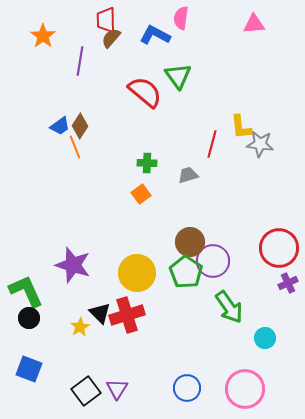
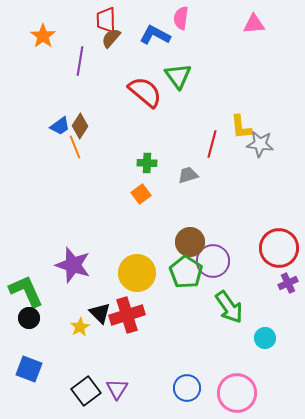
pink circle: moved 8 px left, 4 px down
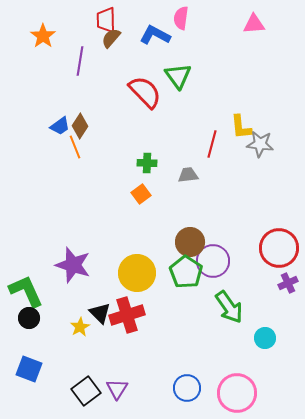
red semicircle: rotated 6 degrees clockwise
gray trapezoid: rotated 10 degrees clockwise
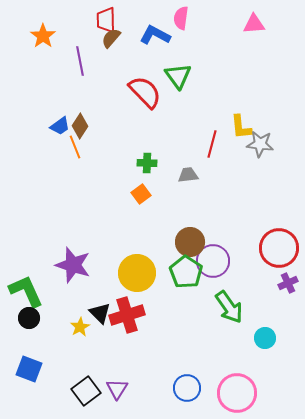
purple line: rotated 20 degrees counterclockwise
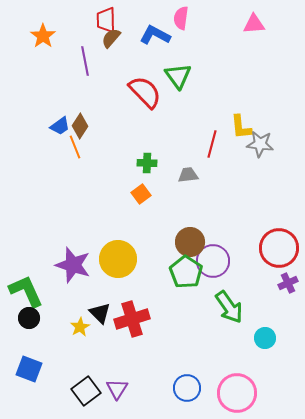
purple line: moved 5 px right
yellow circle: moved 19 px left, 14 px up
red cross: moved 5 px right, 4 px down
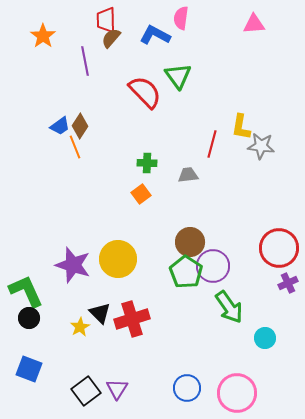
yellow L-shape: rotated 16 degrees clockwise
gray star: moved 1 px right, 2 px down
purple circle: moved 5 px down
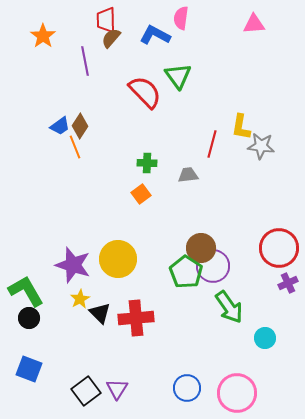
brown circle: moved 11 px right, 6 px down
green L-shape: rotated 6 degrees counterclockwise
red cross: moved 4 px right, 1 px up; rotated 12 degrees clockwise
yellow star: moved 28 px up
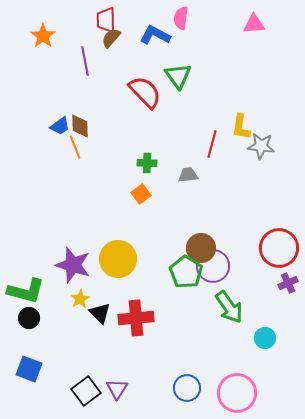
brown diamond: rotated 35 degrees counterclockwise
green L-shape: rotated 135 degrees clockwise
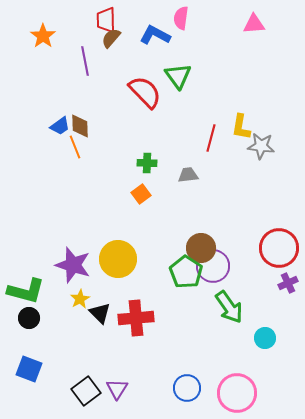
red line: moved 1 px left, 6 px up
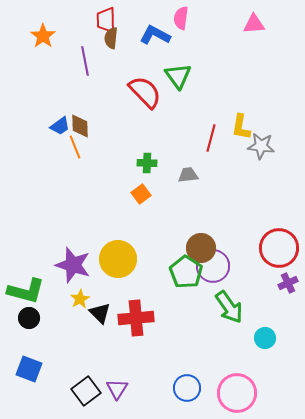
brown semicircle: rotated 35 degrees counterclockwise
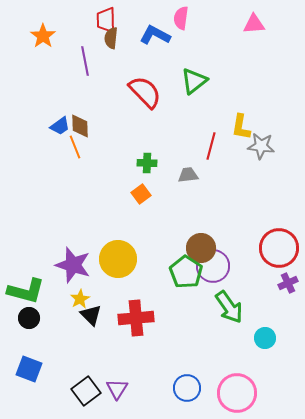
green triangle: moved 16 px right, 5 px down; rotated 28 degrees clockwise
red line: moved 8 px down
black triangle: moved 9 px left, 2 px down
